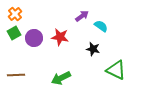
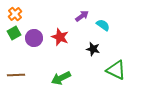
cyan semicircle: moved 2 px right, 1 px up
red star: rotated 12 degrees clockwise
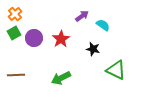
red star: moved 1 px right, 2 px down; rotated 18 degrees clockwise
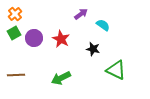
purple arrow: moved 1 px left, 2 px up
red star: rotated 12 degrees counterclockwise
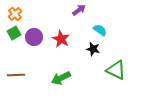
purple arrow: moved 2 px left, 4 px up
cyan semicircle: moved 3 px left, 5 px down
purple circle: moved 1 px up
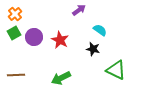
red star: moved 1 px left, 1 px down
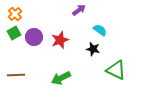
red star: rotated 24 degrees clockwise
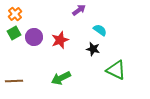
brown line: moved 2 px left, 6 px down
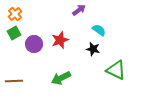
cyan semicircle: moved 1 px left
purple circle: moved 7 px down
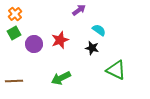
black star: moved 1 px left, 1 px up
